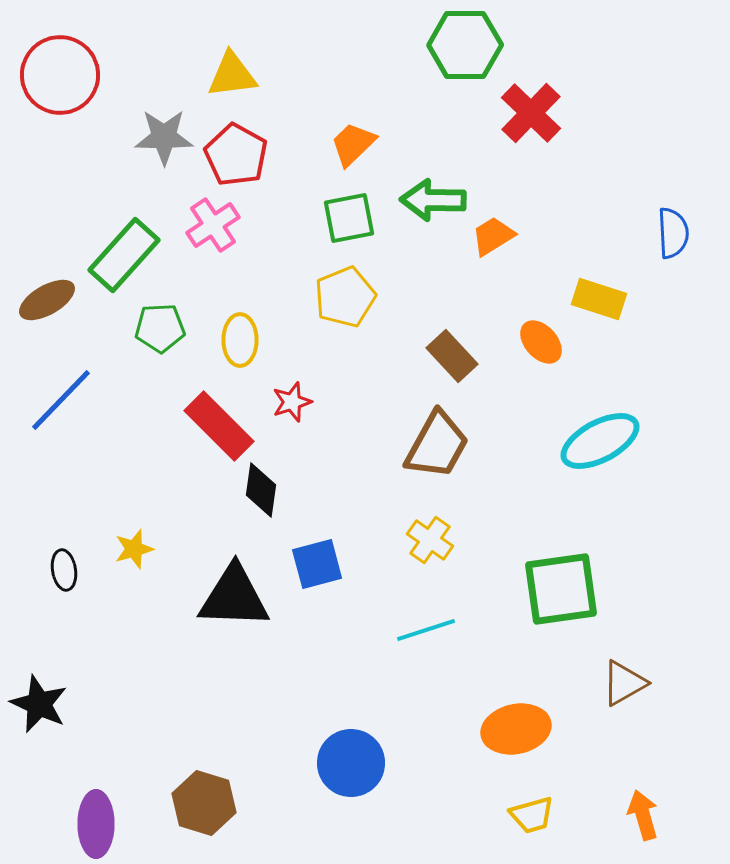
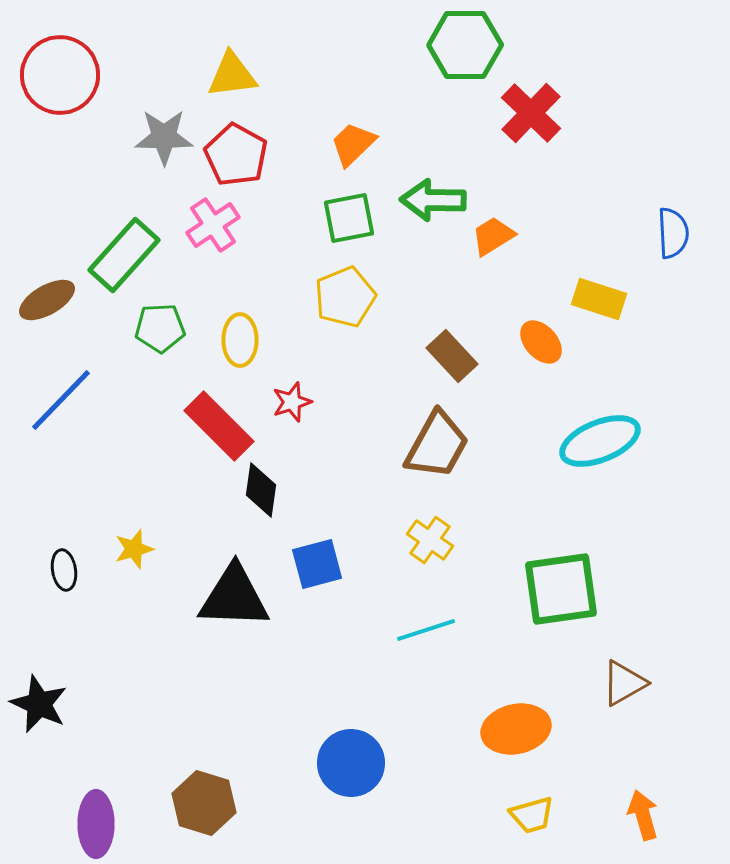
cyan ellipse at (600, 441): rotated 6 degrees clockwise
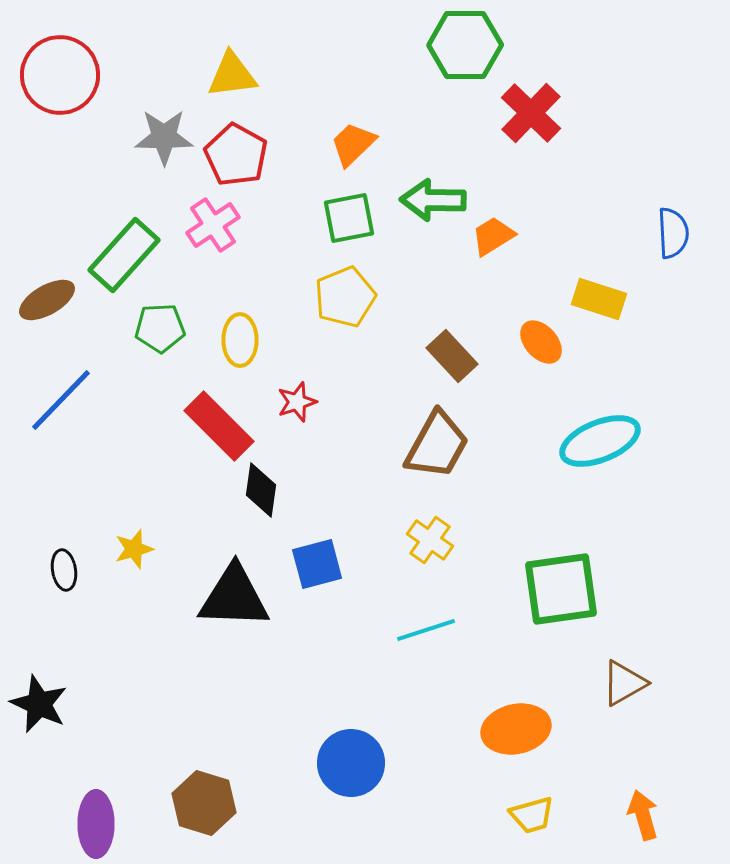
red star at (292, 402): moved 5 px right
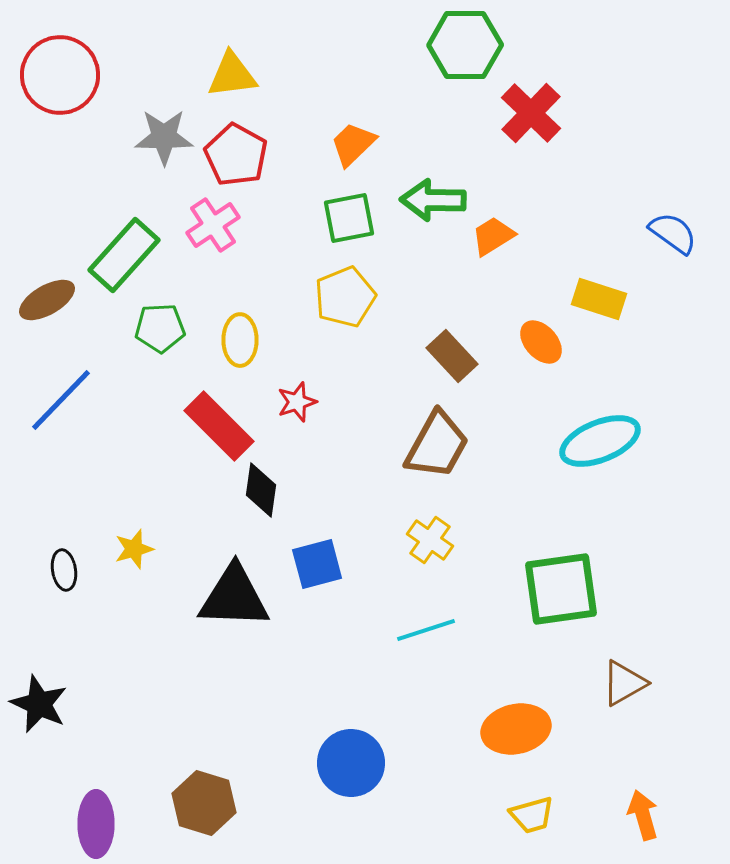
blue semicircle at (673, 233): rotated 51 degrees counterclockwise
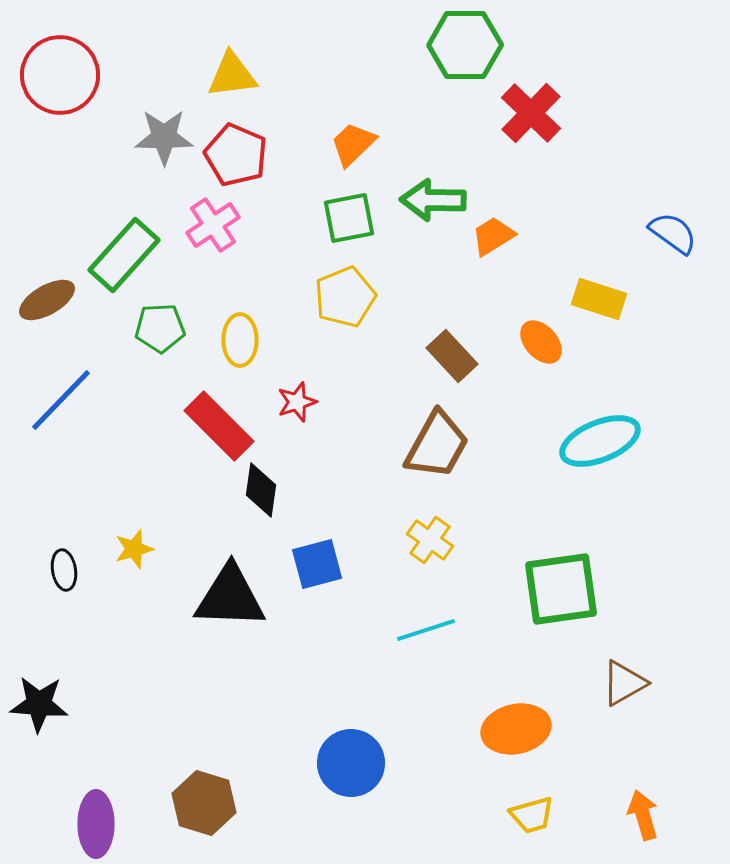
red pentagon at (236, 155): rotated 6 degrees counterclockwise
black triangle at (234, 597): moved 4 px left
black star at (39, 704): rotated 20 degrees counterclockwise
